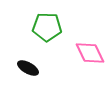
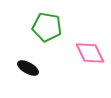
green pentagon: rotated 8 degrees clockwise
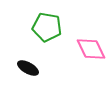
pink diamond: moved 1 px right, 4 px up
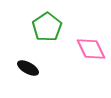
green pentagon: rotated 28 degrees clockwise
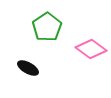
pink diamond: rotated 28 degrees counterclockwise
